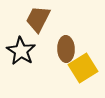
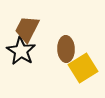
brown trapezoid: moved 11 px left, 10 px down
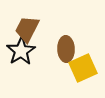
black star: rotated 8 degrees clockwise
yellow square: rotated 8 degrees clockwise
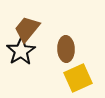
brown trapezoid: rotated 12 degrees clockwise
yellow square: moved 5 px left, 10 px down
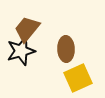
black star: rotated 16 degrees clockwise
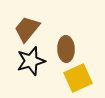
black star: moved 10 px right, 10 px down
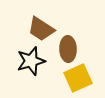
brown trapezoid: moved 14 px right; rotated 96 degrees counterclockwise
brown ellipse: moved 2 px right
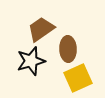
brown trapezoid: rotated 112 degrees clockwise
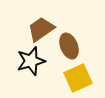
brown ellipse: moved 1 px right, 3 px up; rotated 20 degrees counterclockwise
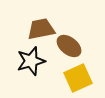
brown trapezoid: rotated 24 degrees clockwise
brown ellipse: rotated 30 degrees counterclockwise
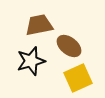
brown trapezoid: moved 2 px left, 4 px up
